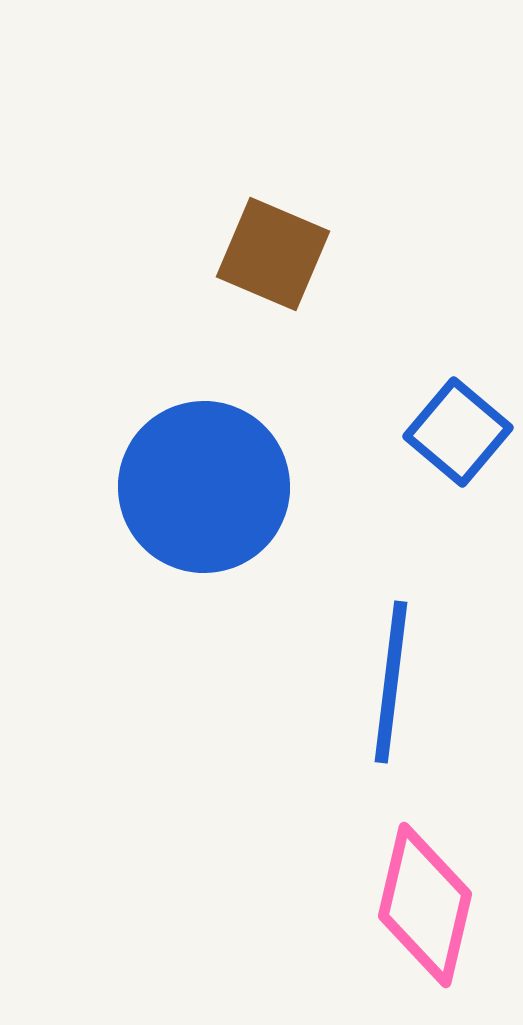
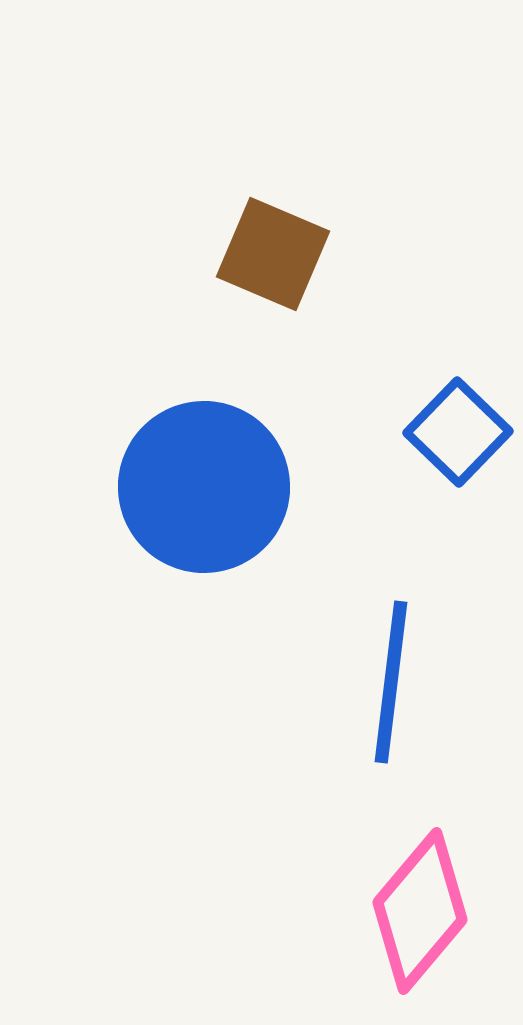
blue square: rotated 4 degrees clockwise
pink diamond: moved 5 px left, 6 px down; rotated 27 degrees clockwise
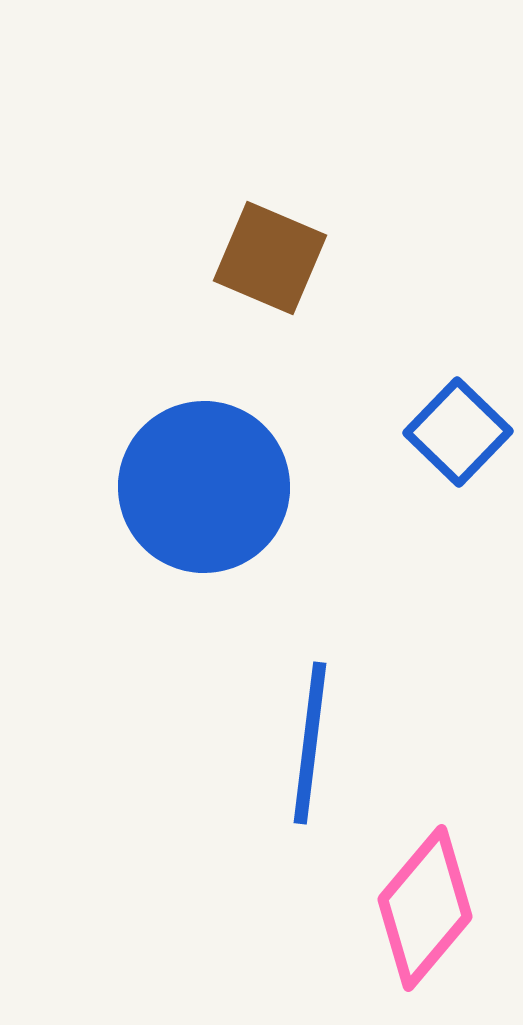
brown square: moved 3 px left, 4 px down
blue line: moved 81 px left, 61 px down
pink diamond: moved 5 px right, 3 px up
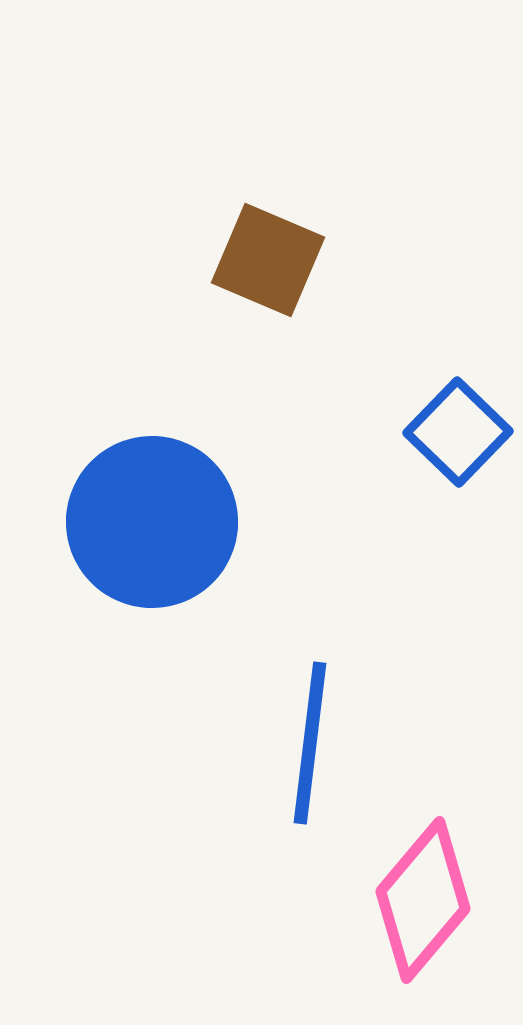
brown square: moved 2 px left, 2 px down
blue circle: moved 52 px left, 35 px down
pink diamond: moved 2 px left, 8 px up
